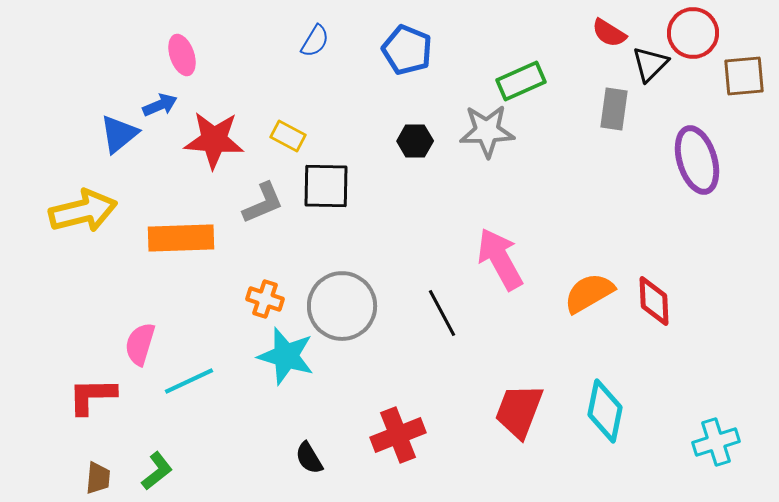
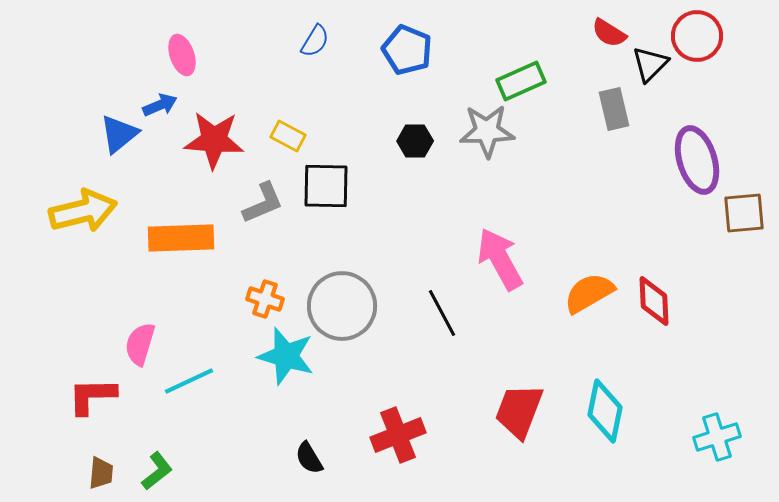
red circle: moved 4 px right, 3 px down
brown square: moved 137 px down
gray rectangle: rotated 21 degrees counterclockwise
cyan cross: moved 1 px right, 5 px up
brown trapezoid: moved 3 px right, 5 px up
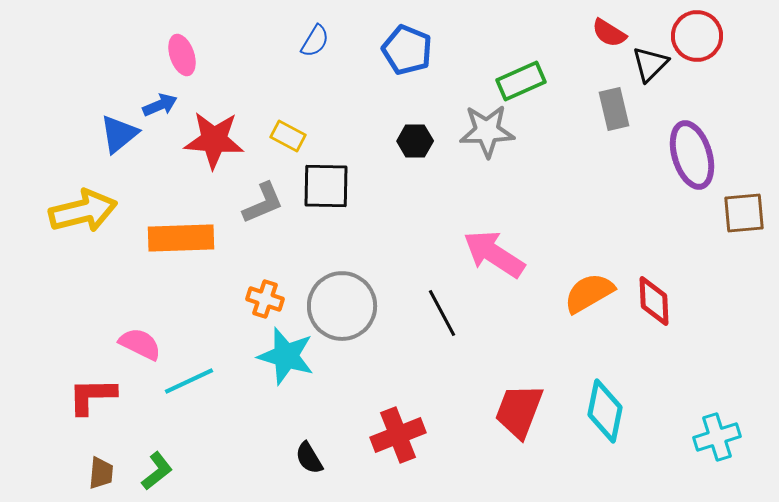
purple ellipse: moved 5 px left, 5 px up
pink arrow: moved 6 px left, 5 px up; rotated 28 degrees counterclockwise
pink semicircle: rotated 99 degrees clockwise
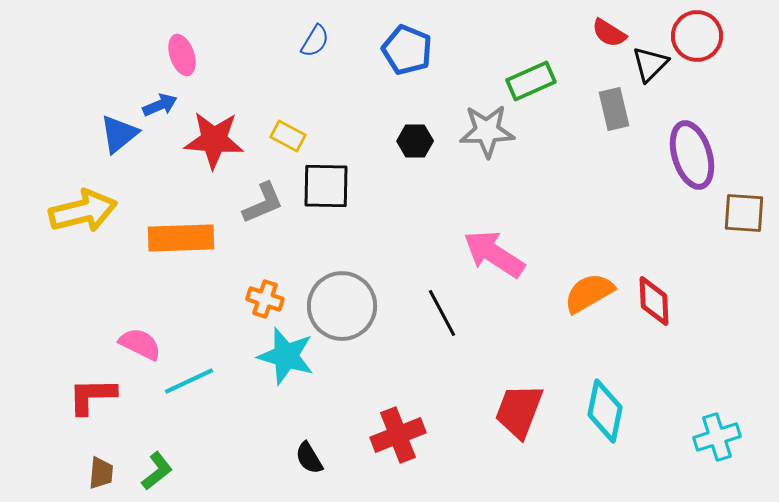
green rectangle: moved 10 px right
brown square: rotated 9 degrees clockwise
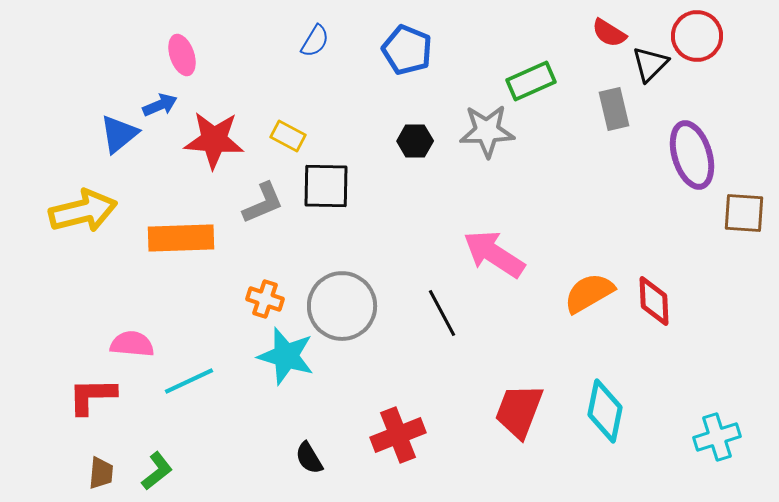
pink semicircle: moved 8 px left; rotated 21 degrees counterclockwise
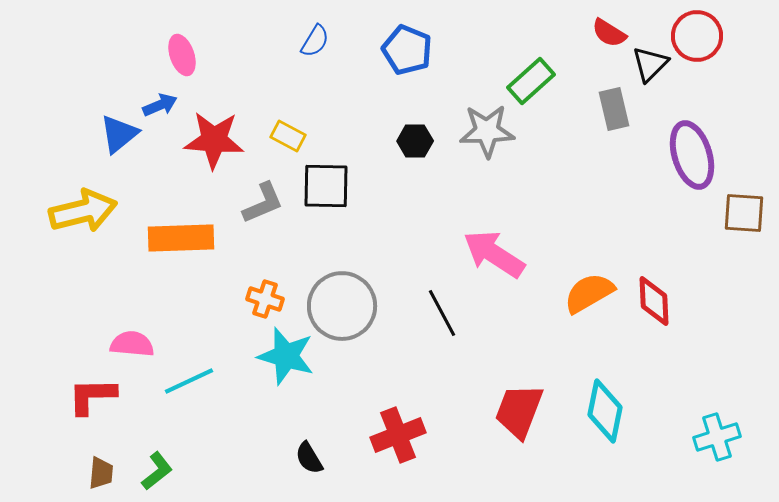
green rectangle: rotated 18 degrees counterclockwise
